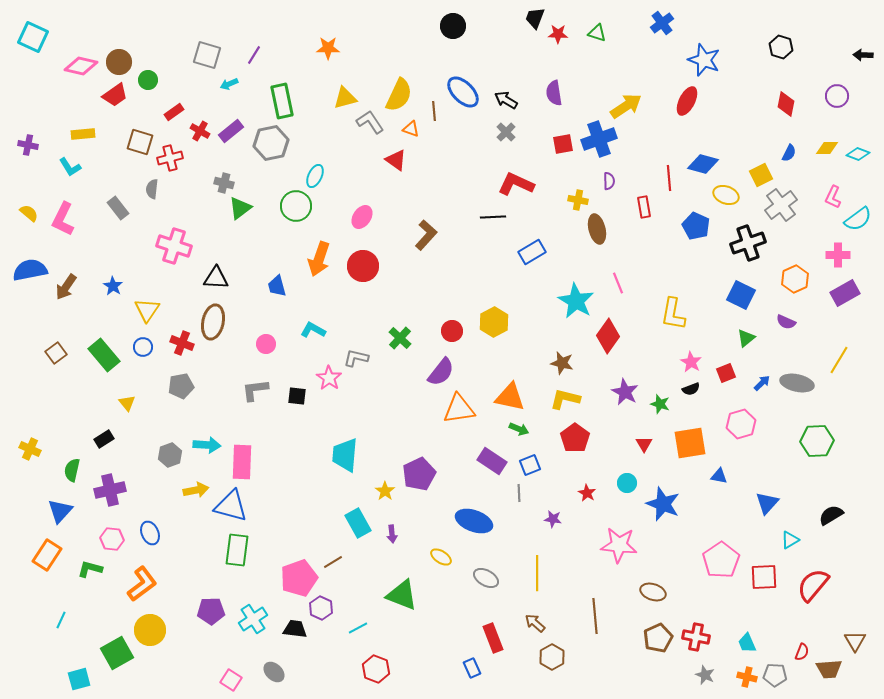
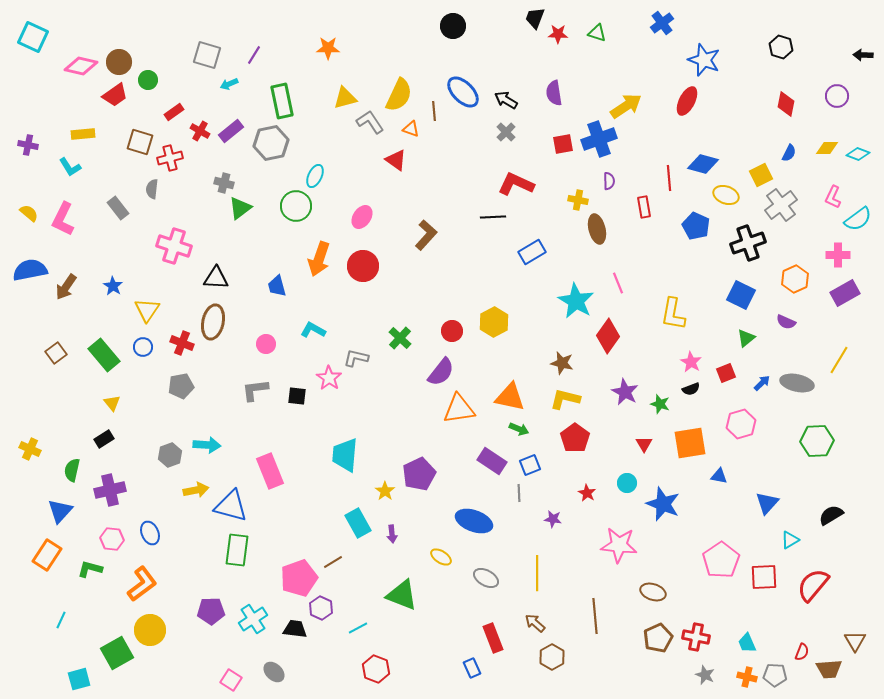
yellow triangle at (127, 403): moved 15 px left
pink rectangle at (242, 462): moved 28 px right, 9 px down; rotated 24 degrees counterclockwise
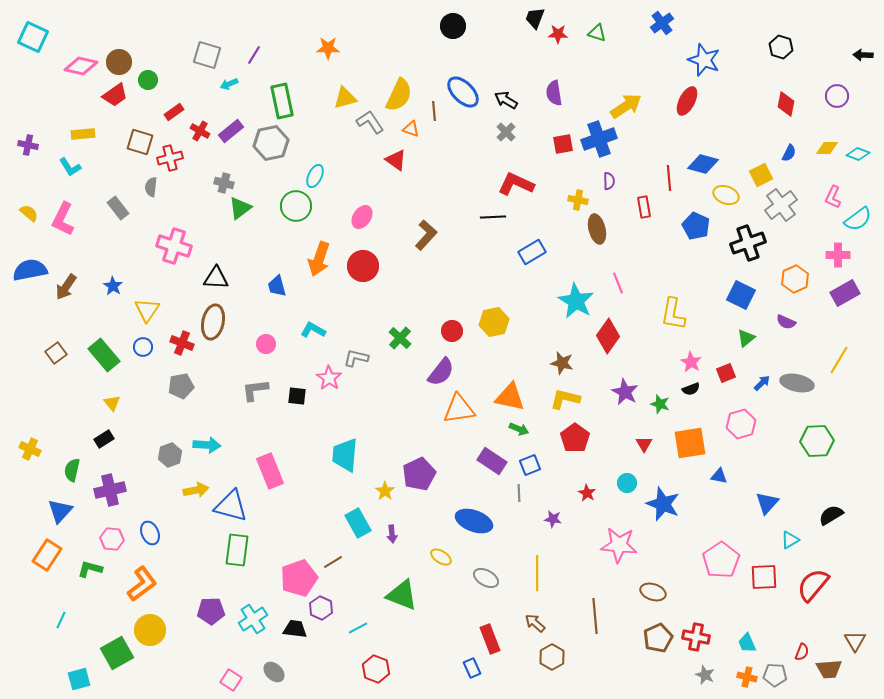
gray semicircle at (152, 189): moved 1 px left, 2 px up
yellow hexagon at (494, 322): rotated 16 degrees clockwise
red rectangle at (493, 638): moved 3 px left, 1 px down
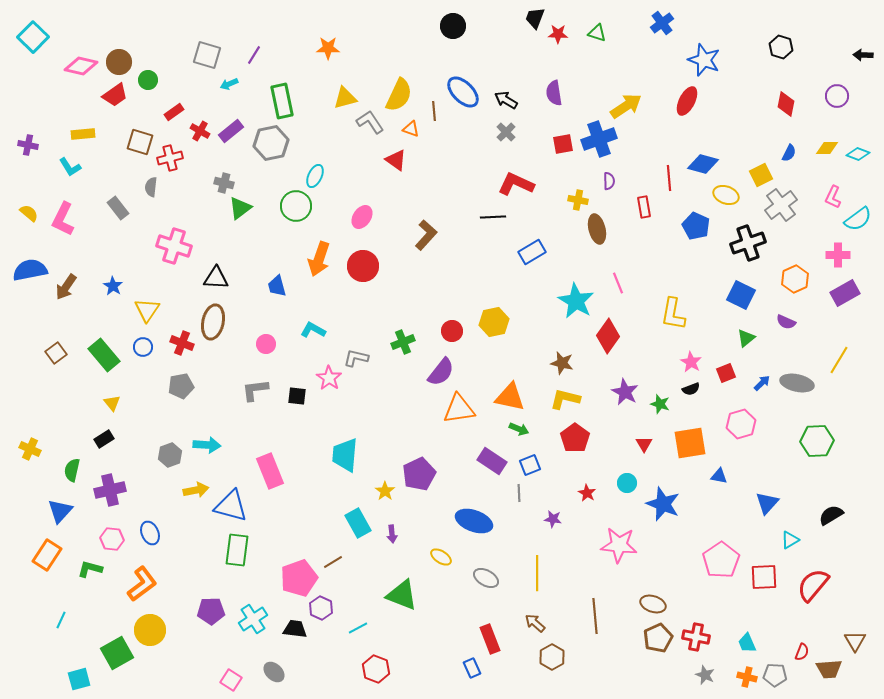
cyan square at (33, 37): rotated 20 degrees clockwise
green cross at (400, 338): moved 3 px right, 4 px down; rotated 25 degrees clockwise
brown ellipse at (653, 592): moved 12 px down
